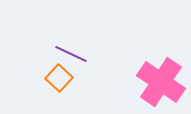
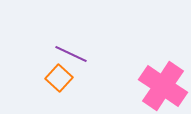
pink cross: moved 2 px right, 4 px down
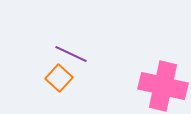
pink cross: rotated 21 degrees counterclockwise
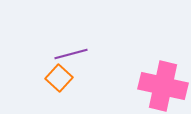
purple line: rotated 40 degrees counterclockwise
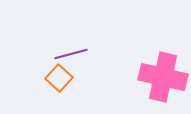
pink cross: moved 9 px up
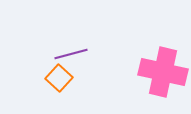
pink cross: moved 5 px up
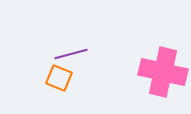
orange square: rotated 20 degrees counterclockwise
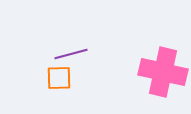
orange square: rotated 24 degrees counterclockwise
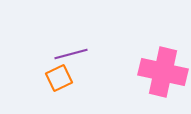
orange square: rotated 24 degrees counterclockwise
